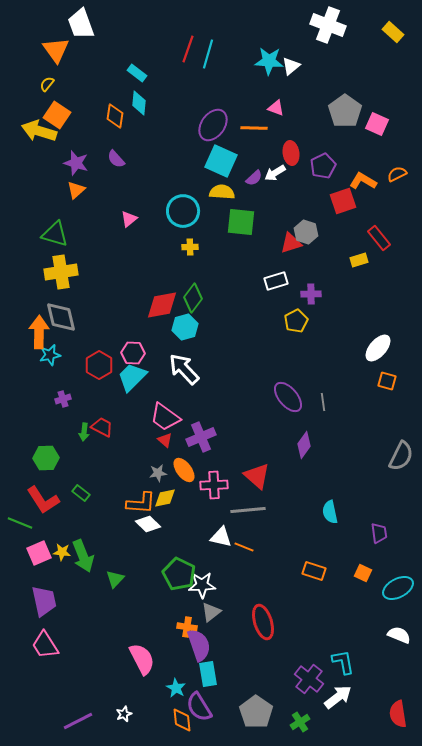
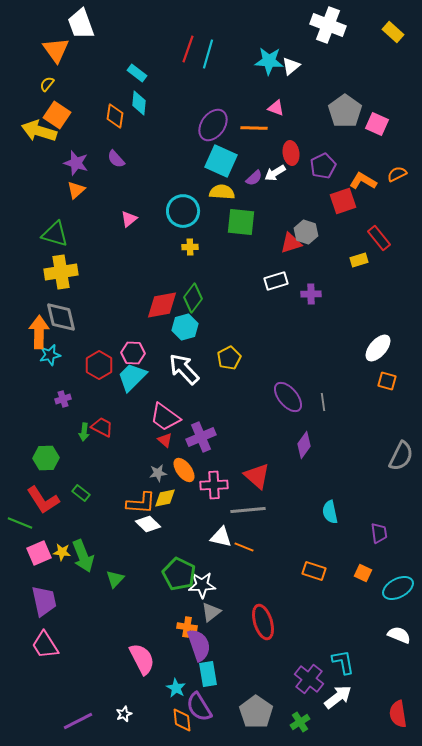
yellow pentagon at (296, 321): moved 67 px left, 37 px down
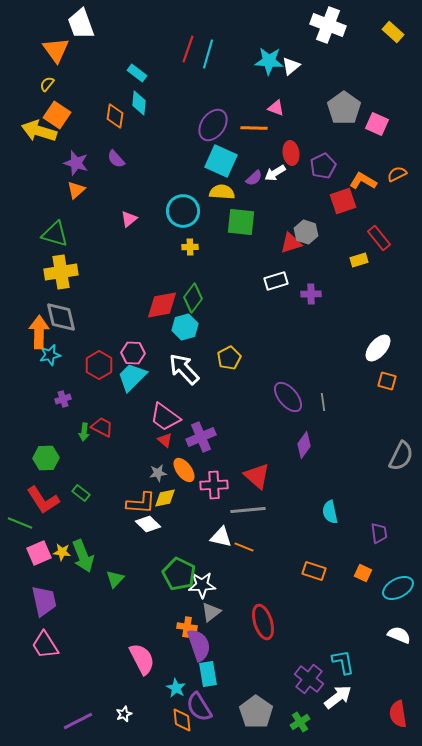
gray pentagon at (345, 111): moved 1 px left, 3 px up
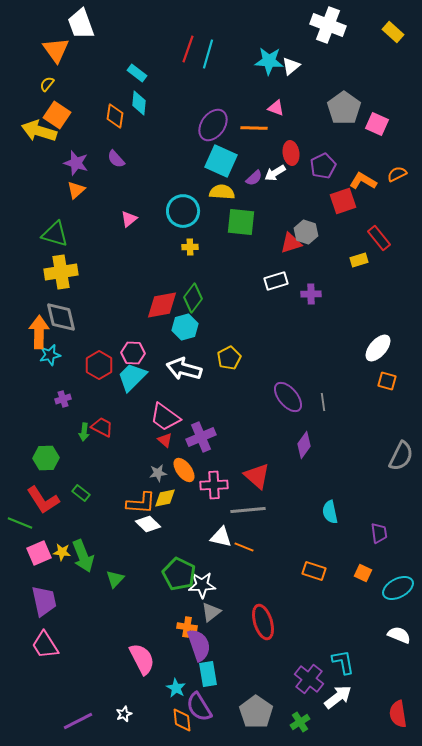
white arrow at (184, 369): rotated 32 degrees counterclockwise
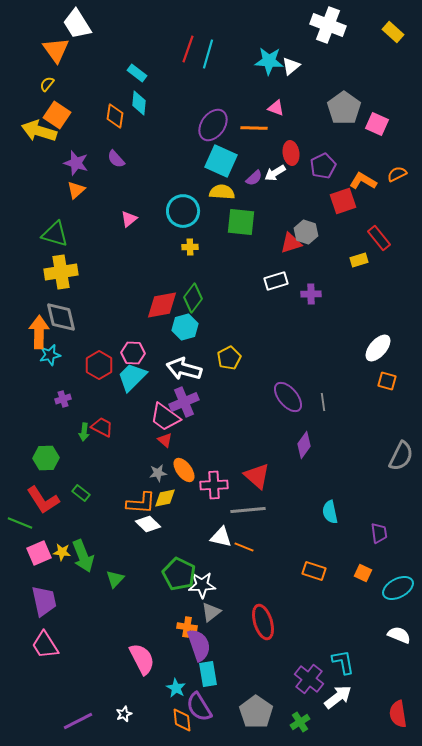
white trapezoid at (81, 24): moved 4 px left; rotated 12 degrees counterclockwise
purple cross at (201, 437): moved 17 px left, 35 px up
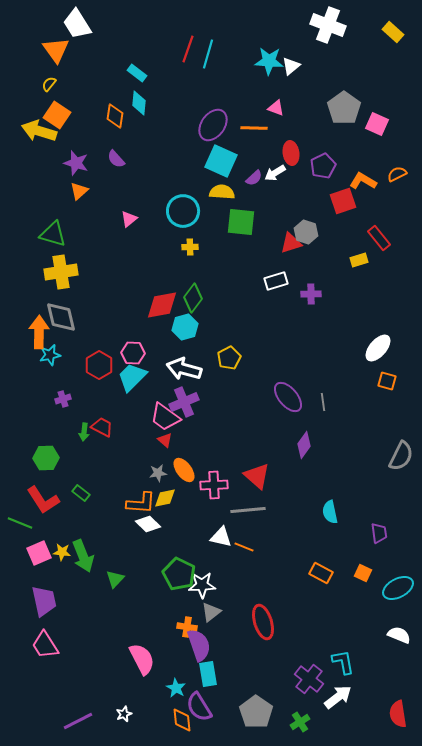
yellow semicircle at (47, 84): moved 2 px right
orange triangle at (76, 190): moved 3 px right, 1 px down
green triangle at (55, 234): moved 2 px left
orange rectangle at (314, 571): moved 7 px right, 2 px down; rotated 10 degrees clockwise
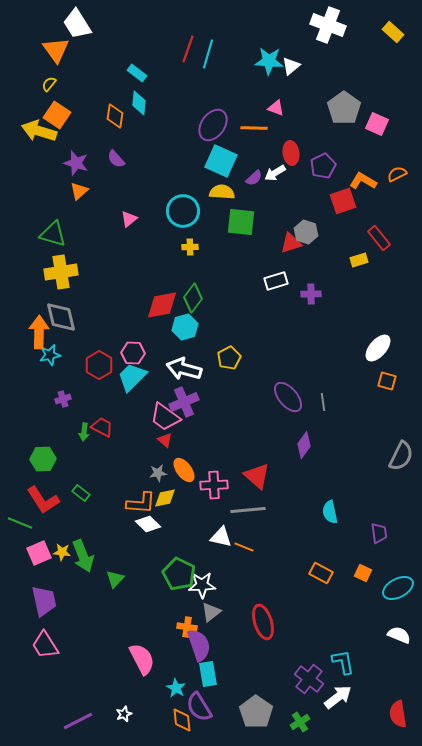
green hexagon at (46, 458): moved 3 px left, 1 px down
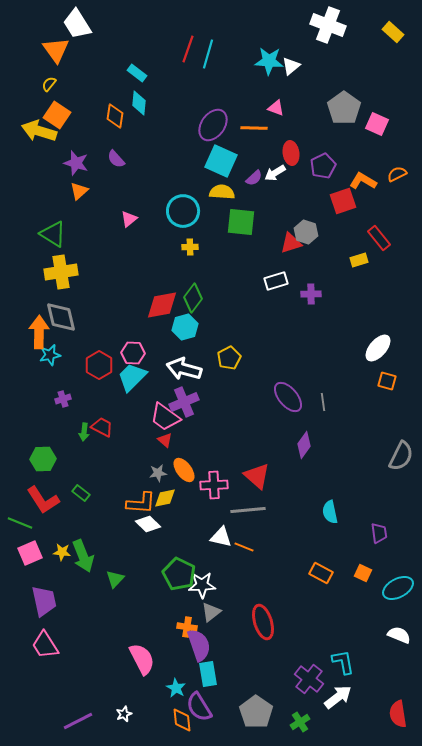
green triangle at (53, 234): rotated 16 degrees clockwise
pink square at (39, 553): moved 9 px left
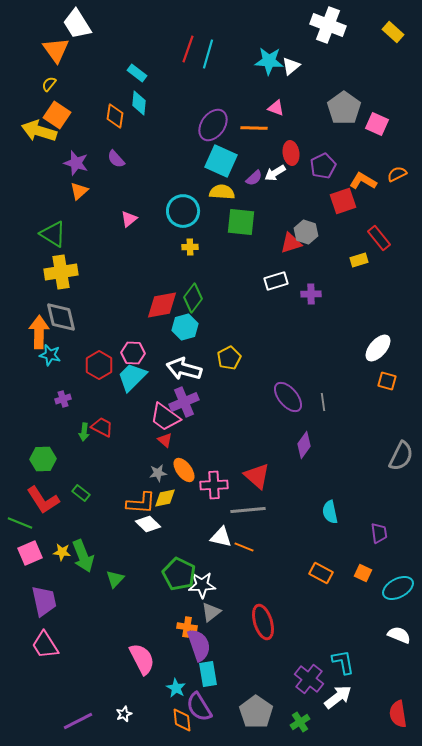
cyan star at (50, 355): rotated 25 degrees clockwise
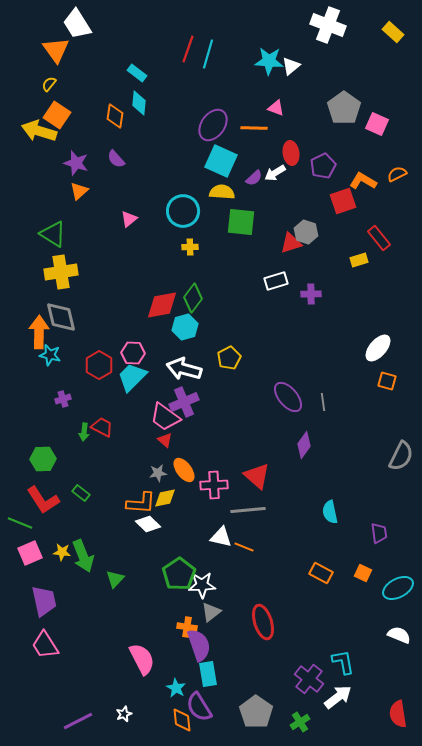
green pentagon at (179, 574): rotated 12 degrees clockwise
